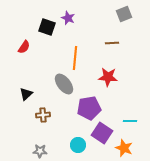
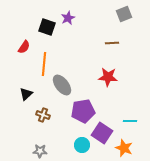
purple star: rotated 24 degrees clockwise
orange line: moved 31 px left, 6 px down
gray ellipse: moved 2 px left, 1 px down
purple pentagon: moved 6 px left, 3 px down
brown cross: rotated 24 degrees clockwise
cyan circle: moved 4 px right
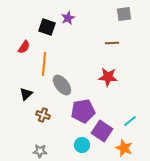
gray square: rotated 14 degrees clockwise
cyan line: rotated 40 degrees counterclockwise
purple square: moved 2 px up
